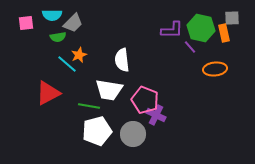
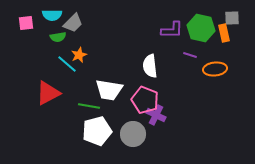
purple line: moved 8 px down; rotated 32 degrees counterclockwise
white semicircle: moved 28 px right, 6 px down
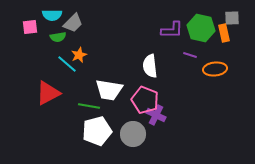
pink square: moved 4 px right, 4 px down
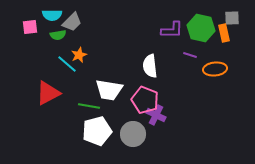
gray trapezoid: moved 1 px left, 1 px up
green semicircle: moved 2 px up
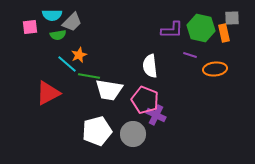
green line: moved 30 px up
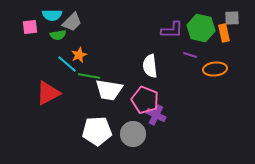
white pentagon: rotated 12 degrees clockwise
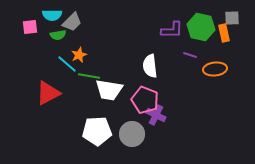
green hexagon: moved 1 px up
gray circle: moved 1 px left
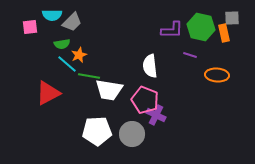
green semicircle: moved 4 px right, 9 px down
orange ellipse: moved 2 px right, 6 px down; rotated 10 degrees clockwise
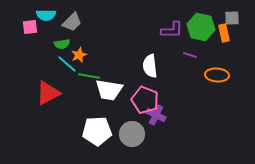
cyan semicircle: moved 6 px left
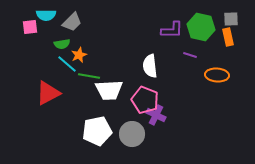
gray square: moved 1 px left, 1 px down
orange rectangle: moved 4 px right, 4 px down
white trapezoid: rotated 12 degrees counterclockwise
white pentagon: rotated 8 degrees counterclockwise
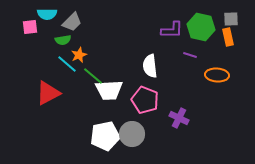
cyan semicircle: moved 1 px right, 1 px up
green semicircle: moved 1 px right, 4 px up
green line: moved 4 px right; rotated 30 degrees clockwise
purple cross: moved 23 px right, 3 px down
white pentagon: moved 8 px right, 5 px down
